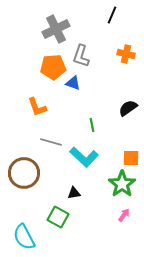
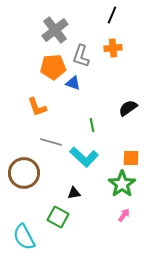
gray cross: moved 1 px left, 1 px down; rotated 12 degrees counterclockwise
orange cross: moved 13 px left, 6 px up; rotated 18 degrees counterclockwise
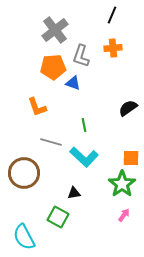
green line: moved 8 px left
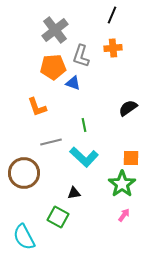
gray line: rotated 30 degrees counterclockwise
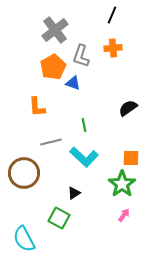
orange pentagon: rotated 25 degrees counterclockwise
orange L-shape: rotated 15 degrees clockwise
black triangle: rotated 24 degrees counterclockwise
green square: moved 1 px right, 1 px down
cyan semicircle: moved 2 px down
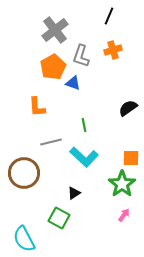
black line: moved 3 px left, 1 px down
orange cross: moved 2 px down; rotated 12 degrees counterclockwise
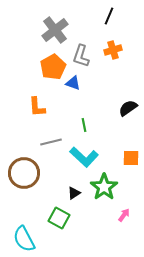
green star: moved 18 px left, 3 px down
